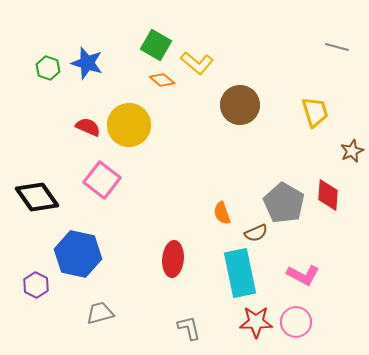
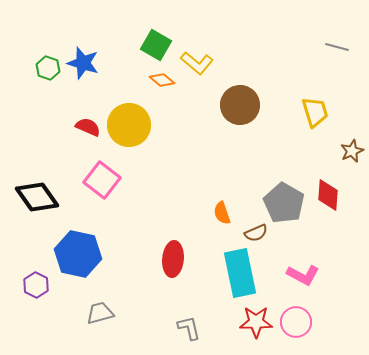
blue star: moved 4 px left
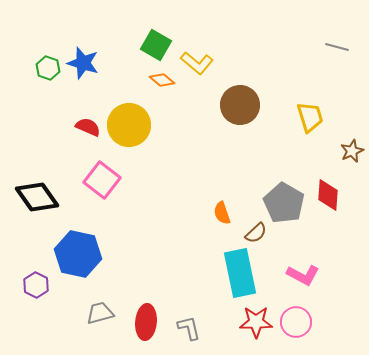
yellow trapezoid: moved 5 px left, 5 px down
brown semicircle: rotated 20 degrees counterclockwise
red ellipse: moved 27 px left, 63 px down
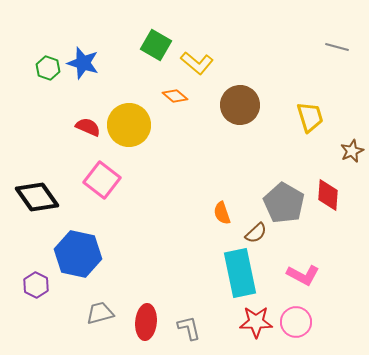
orange diamond: moved 13 px right, 16 px down
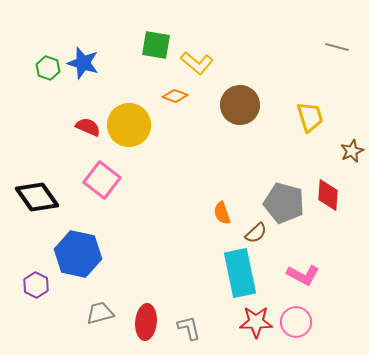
green square: rotated 20 degrees counterclockwise
orange diamond: rotated 20 degrees counterclockwise
gray pentagon: rotated 15 degrees counterclockwise
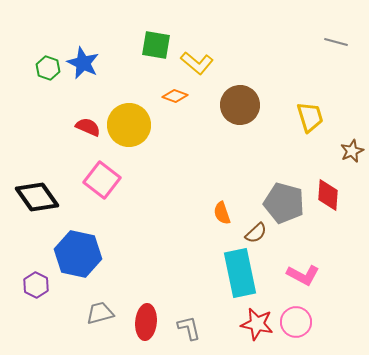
gray line: moved 1 px left, 5 px up
blue star: rotated 8 degrees clockwise
red star: moved 1 px right, 2 px down; rotated 12 degrees clockwise
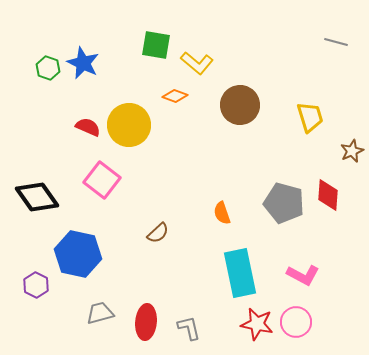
brown semicircle: moved 98 px left
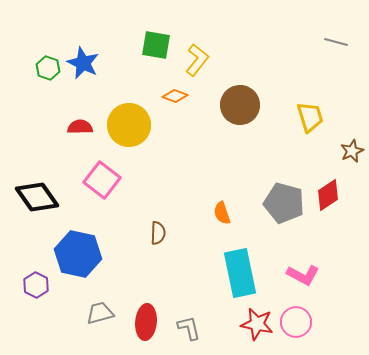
yellow L-shape: moved 3 px up; rotated 92 degrees counterclockwise
red semicircle: moved 8 px left; rotated 25 degrees counterclockwise
red diamond: rotated 52 degrees clockwise
brown semicircle: rotated 45 degrees counterclockwise
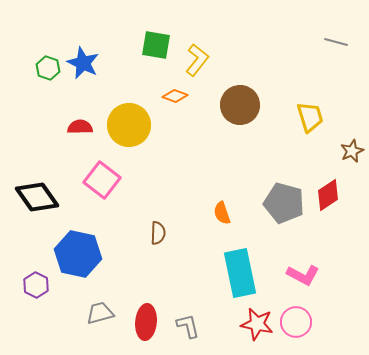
gray L-shape: moved 1 px left, 2 px up
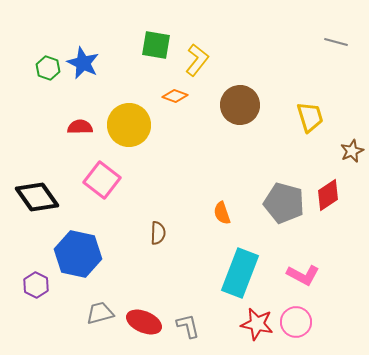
cyan rectangle: rotated 33 degrees clockwise
red ellipse: moved 2 px left; rotated 72 degrees counterclockwise
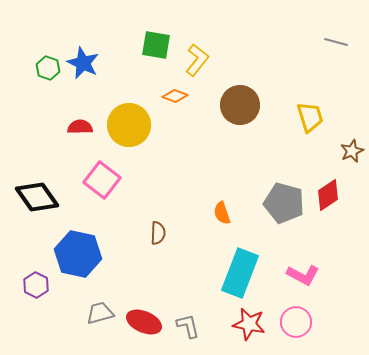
red star: moved 8 px left
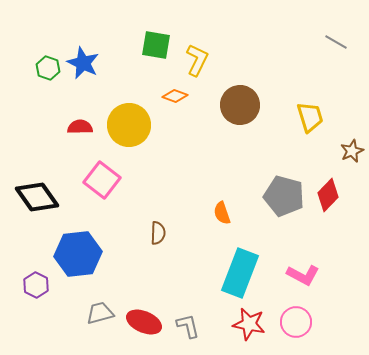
gray line: rotated 15 degrees clockwise
yellow L-shape: rotated 12 degrees counterclockwise
red diamond: rotated 12 degrees counterclockwise
gray pentagon: moved 7 px up
blue hexagon: rotated 18 degrees counterclockwise
